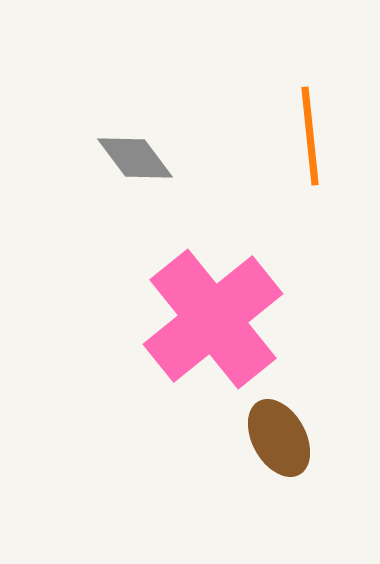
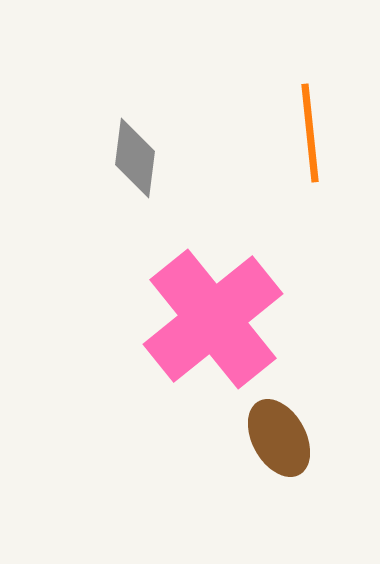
orange line: moved 3 px up
gray diamond: rotated 44 degrees clockwise
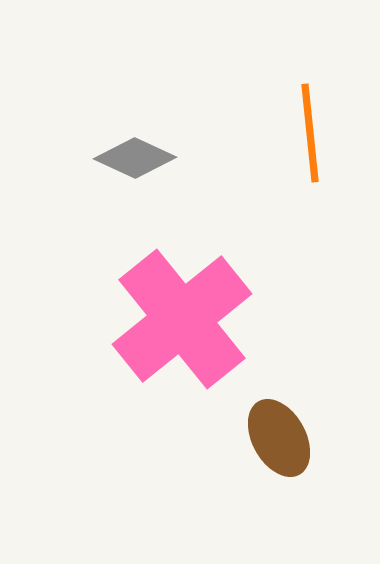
gray diamond: rotated 72 degrees counterclockwise
pink cross: moved 31 px left
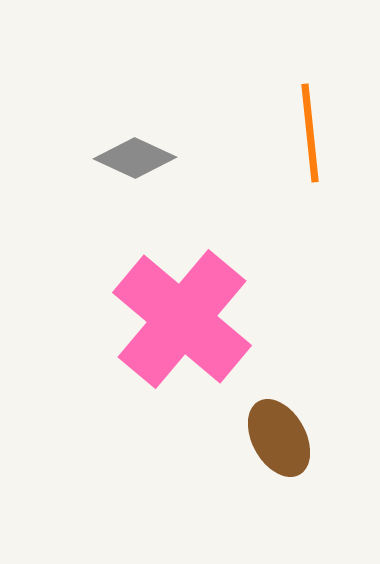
pink cross: rotated 11 degrees counterclockwise
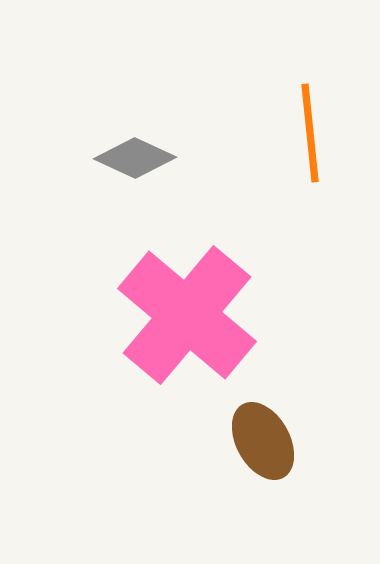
pink cross: moved 5 px right, 4 px up
brown ellipse: moved 16 px left, 3 px down
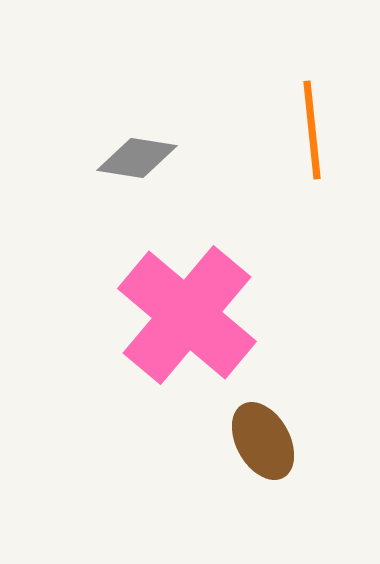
orange line: moved 2 px right, 3 px up
gray diamond: moved 2 px right; rotated 16 degrees counterclockwise
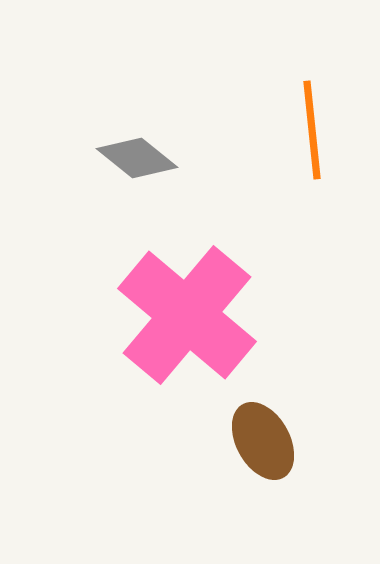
gray diamond: rotated 30 degrees clockwise
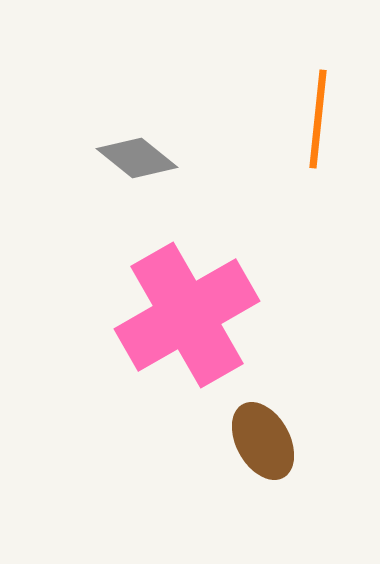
orange line: moved 6 px right, 11 px up; rotated 12 degrees clockwise
pink cross: rotated 20 degrees clockwise
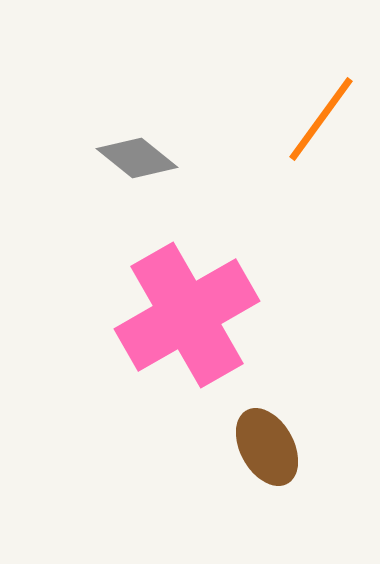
orange line: moved 3 px right; rotated 30 degrees clockwise
brown ellipse: moved 4 px right, 6 px down
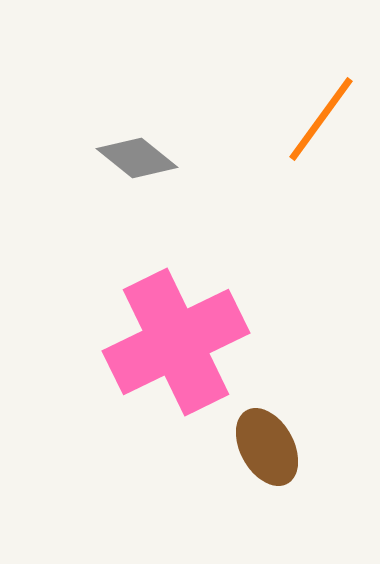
pink cross: moved 11 px left, 27 px down; rotated 4 degrees clockwise
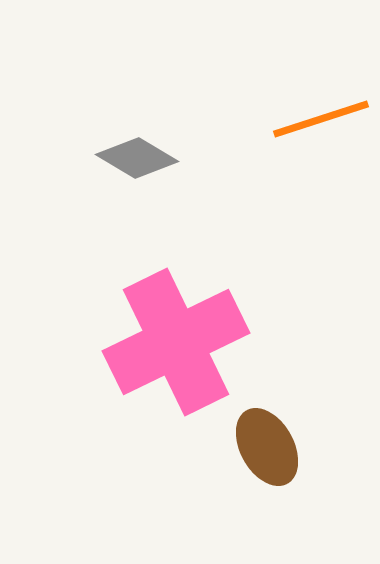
orange line: rotated 36 degrees clockwise
gray diamond: rotated 8 degrees counterclockwise
